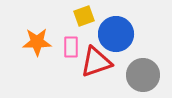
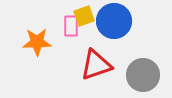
blue circle: moved 2 px left, 13 px up
pink rectangle: moved 21 px up
red triangle: moved 3 px down
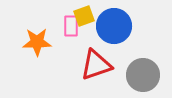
blue circle: moved 5 px down
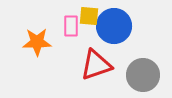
yellow square: moved 5 px right; rotated 25 degrees clockwise
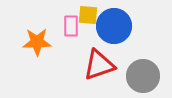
yellow square: moved 1 px left, 1 px up
red triangle: moved 3 px right
gray circle: moved 1 px down
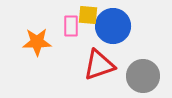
blue circle: moved 1 px left
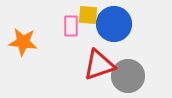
blue circle: moved 1 px right, 2 px up
orange star: moved 14 px left; rotated 8 degrees clockwise
gray circle: moved 15 px left
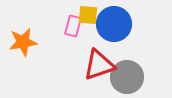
pink rectangle: moved 2 px right; rotated 15 degrees clockwise
orange star: rotated 16 degrees counterclockwise
gray circle: moved 1 px left, 1 px down
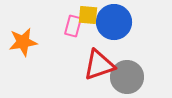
blue circle: moved 2 px up
